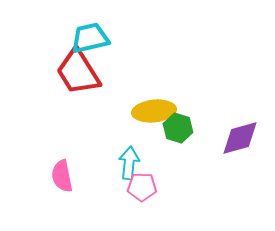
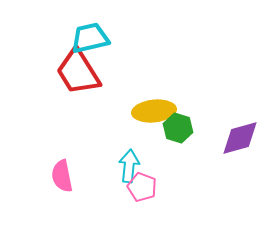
cyan arrow: moved 3 px down
pink pentagon: rotated 20 degrees clockwise
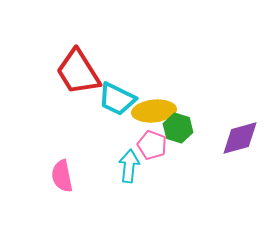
cyan trapezoid: moved 27 px right, 61 px down; rotated 141 degrees counterclockwise
pink pentagon: moved 10 px right, 42 px up
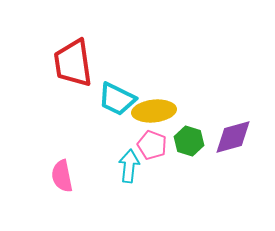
red trapezoid: moved 5 px left, 9 px up; rotated 24 degrees clockwise
green hexagon: moved 11 px right, 13 px down
purple diamond: moved 7 px left, 1 px up
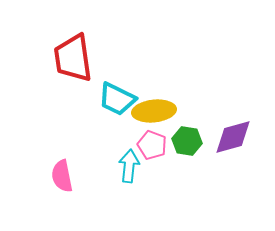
red trapezoid: moved 5 px up
green hexagon: moved 2 px left; rotated 8 degrees counterclockwise
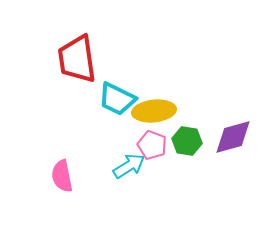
red trapezoid: moved 4 px right, 1 px down
cyan arrow: rotated 52 degrees clockwise
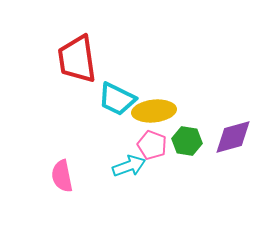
cyan arrow: rotated 12 degrees clockwise
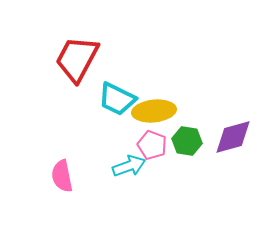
red trapezoid: rotated 36 degrees clockwise
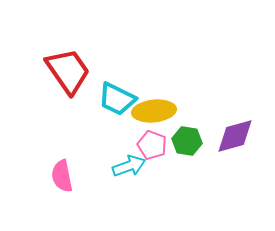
red trapezoid: moved 9 px left, 12 px down; rotated 117 degrees clockwise
purple diamond: moved 2 px right, 1 px up
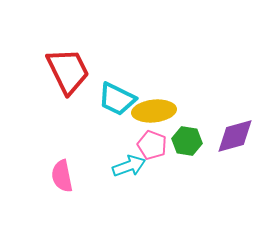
red trapezoid: rotated 9 degrees clockwise
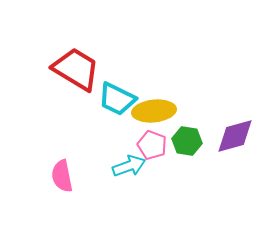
red trapezoid: moved 8 px right, 2 px up; rotated 33 degrees counterclockwise
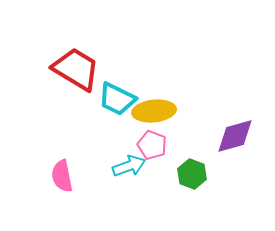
green hexagon: moved 5 px right, 33 px down; rotated 12 degrees clockwise
